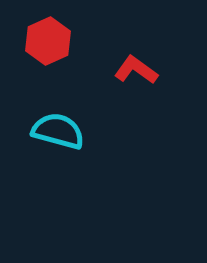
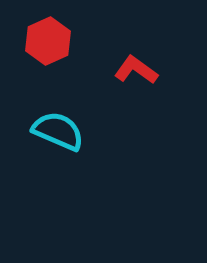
cyan semicircle: rotated 8 degrees clockwise
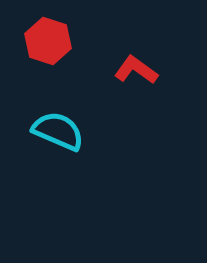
red hexagon: rotated 18 degrees counterclockwise
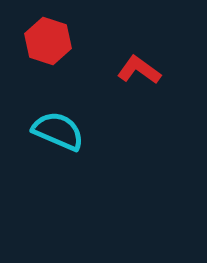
red L-shape: moved 3 px right
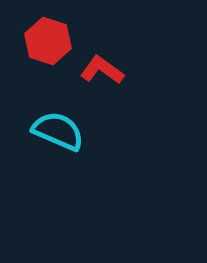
red L-shape: moved 37 px left
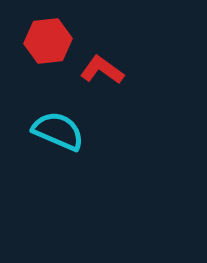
red hexagon: rotated 24 degrees counterclockwise
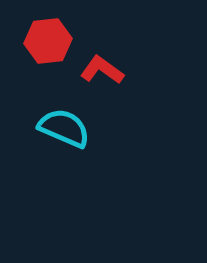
cyan semicircle: moved 6 px right, 3 px up
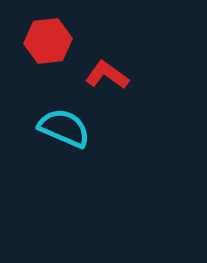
red L-shape: moved 5 px right, 5 px down
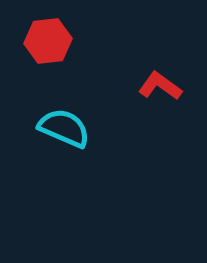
red L-shape: moved 53 px right, 11 px down
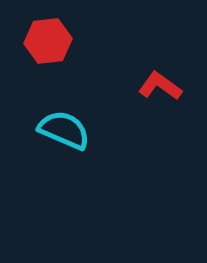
cyan semicircle: moved 2 px down
